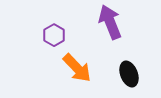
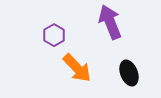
black ellipse: moved 1 px up
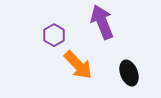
purple arrow: moved 8 px left
orange arrow: moved 1 px right, 3 px up
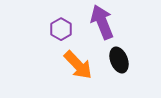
purple hexagon: moved 7 px right, 6 px up
black ellipse: moved 10 px left, 13 px up
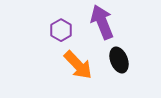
purple hexagon: moved 1 px down
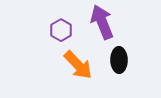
black ellipse: rotated 20 degrees clockwise
